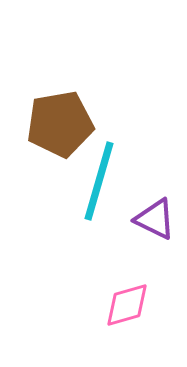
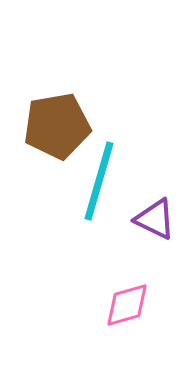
brown pentagon: moved 3 px left, 2 px down
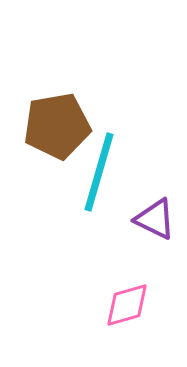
cyan line: moved 9 px up
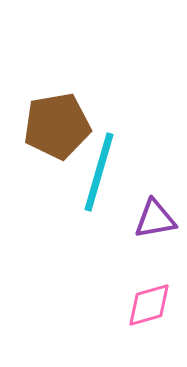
purple triangle: rotated 36 degrees counterclockwise
pink diamond: moved 22 px right
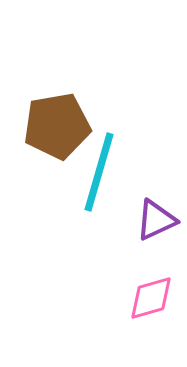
purple triangle: moved 1 px right, 1 px down; rotated 15 degrees counterclockwise
pink diamond: moved 2 px right, 7 px up
